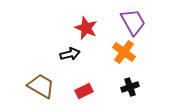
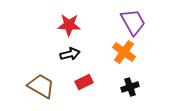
red star: moved 17 px left, 3 px up; rotated 20 degrees counterclockwise
red rectangle: moved 9 px up
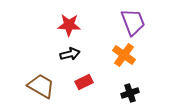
purple trapezoid: rotated 8 degrees clockwise
orange cross: moved 3 px down
black cross: moved 6 px down
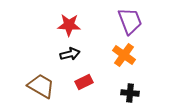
purple trapezoid: moved 3 px left, 1 px up
black cross: rotated 24 degrees clockwise
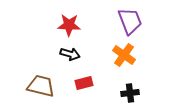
black arrow: rotated 30 degrees clockwise
red rectangle: moved 1 px down; rotated 12 degrees clockwise
brown trapezoid: rotated 16 degrees counterclockwise
black cross: rotated 12 degrees counterclockwise
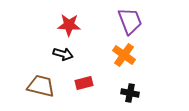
black arrow: moved 7 px left
black cross: rotated 18 degrees clockwise
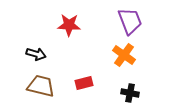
black arrow: moved 27 px left
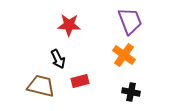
black arrow: moved 22 px right, 5 px down; rotated 48 degrees clockwise
red rectangle: moved 4 px left, 2 px up
black cross: moved 1 px right, 1 px up
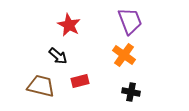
red star: rotated 25 degrees clockwise
black arrow: moved 3 px up; rotated 24 degrees counterclockwise
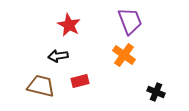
black arrow: rotated 132 degrees clockwise
black cross: moved 25 px right; rotated 12 degrees clockwise
